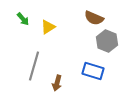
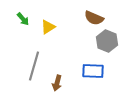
blue rectangle: rotated 15 degrees counterclockwise
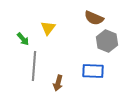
green arrow: moved 20 px down
yellow triangle: moved 1 px down; rotated 21 degrees counterclockwise
gray line: rotated 12 degrees counterclockwise
brown arrow: moved 1 px right
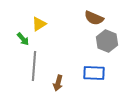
yellow triangle: moved 9 px left, 4 px up; rotated 21 degrees clockwise
blue rectangle: moved 1 px right, 2 px down
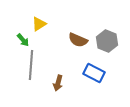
brown semicircle: moved 16 px left, 22 px down
green arrow: moved 1 px down
gray line: moved 3 px left, 1 px up
blue rectangle: rotated 25 degrees clockwise
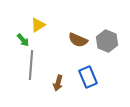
yellow triangle: moved 1 px left, 1 px down
blue rectangle: moved 6 px left, 4 px down; rotated 40 degrees clockwise
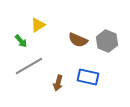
green arrow: moved 2 px left, 1 px down
gray line: moved 2 px left, 1 px down; rotated 56 degrees clockwise
blue rectangle: rotated 55 degrees counterclockwise
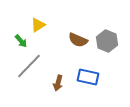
gray line: rotated 16 degrees counterclockwise
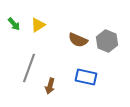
green arrow: moved 7 px left, 17 px up
gray line: moved 2 px down; rotated 24 degrees counterclockwise
blue rectangle: moved 2 px left
brown arrow: moved 8 px left, 3 px down
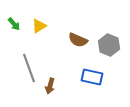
yellow triangle: moved 1 px right, 1 px down
gray hexagon: moved 2 px right, 4 px down
gray line: rotated 40 degrees counterclockwise
blue rectangle: moved 6 px right
